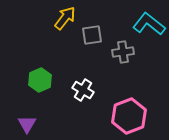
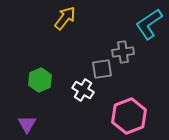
cyan L-shape: rotated 72 degrees counterclockwise
gray square: moved 10 px right, 34 px down
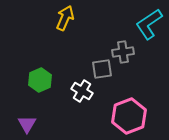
yellow arrow: rotated 15 degrees counterclockwise
white cross: moved 1 px left, 1 px down
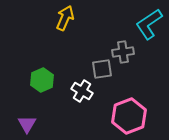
green hexagon: moved 2 px right
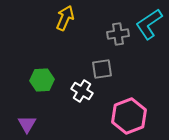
gray cross: moved 5 px left, 18 px up
green hexagon: rotated 20 degrees clockwise
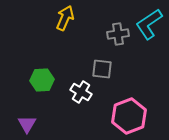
gray square: rotated 15 degrees clockwise
white cross: moved 1 px left, 1 px down
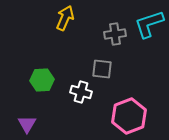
cyan L-shape: rotated 16 degrees clockwise
gray cross: moved 3 px left
white cross: rotated 15 degrees counterclockwise
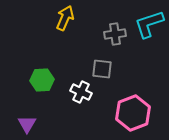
white cross: rotated 10 degrees clockwise
pink hexagon: moved 4 px right, 3 px up
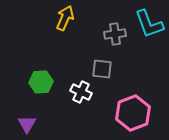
cyan L-shape: rotated 92 degrees counterclockwise
green hexagon: moved 1 px left, 2 px down
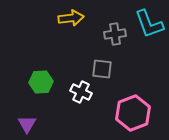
yellow arrow: moved 6 px right; rotated 60 degrees clockwise
